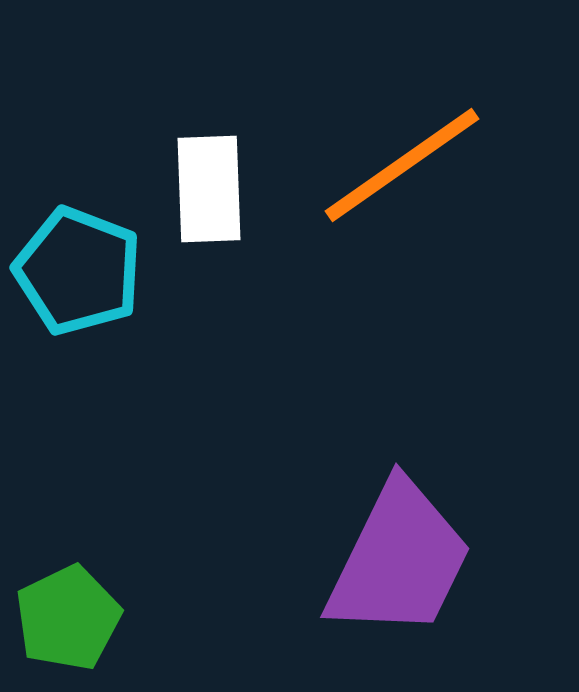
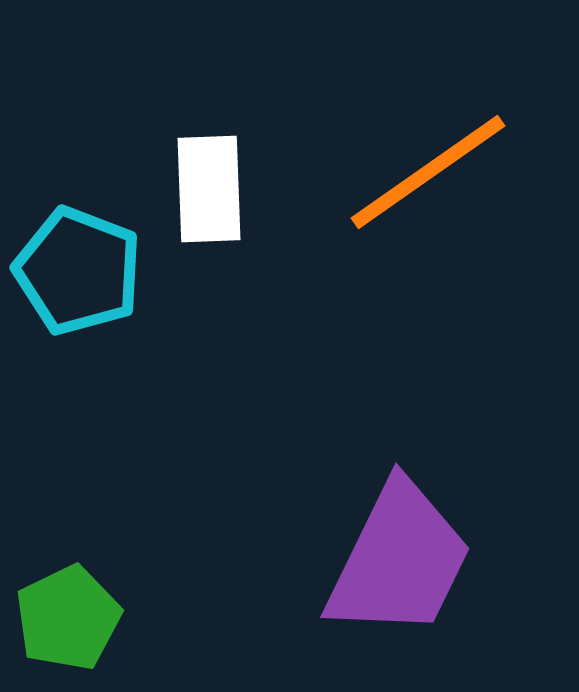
orange line: moved 26 px right, 7 px down
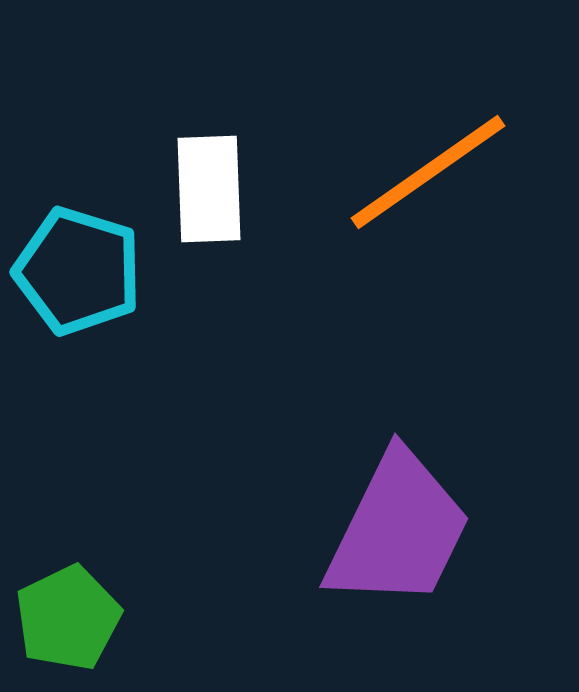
cyan pentagon: rotated 4 degrees counterclockwise
purple trapezoid: moved 1 px left, 30 px up
